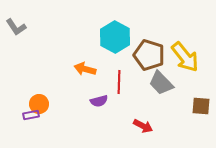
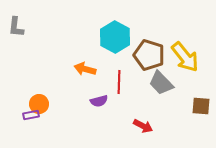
gray L-shape: rotated 40 degrees clockwise
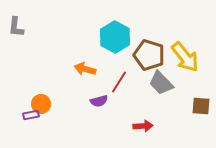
red line: rotated 30 degrees clockwise
orange circle: moved 2 px right
red arrow: rotated 30 degrees counterclockwise
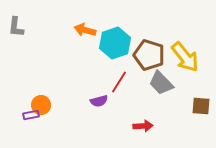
cyan hexagon: moved 6 px down; rotated 12 degrees clockwise
orange arrow: moved 39 px up
orange circle: moved 1 px down
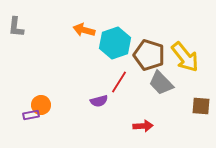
orange arrow: moved 1 px left
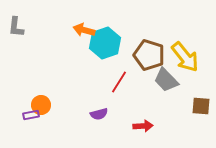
cyan hexagon: moved 10 px left
gray trapezoid: moved 5 px right, 3 px up
purple semicircle: moved 13 px down
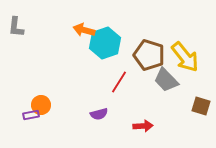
brown square: rotated 12 degrees clockwise
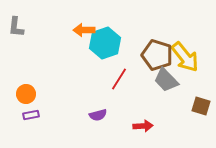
orange arrow: rotated 15 degrees counterclockwise
brown pentagon: moved 8 px right
red line: moved 3 px up
orange circle: moved 15 px left, 11 px up
purple semicircle: moved 1 px left, 1 px down
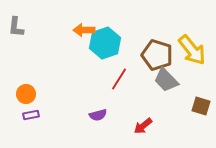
yellow arrow: moved 7 px right, 7 px up
red arrow: rotated 144 degrees clockwise
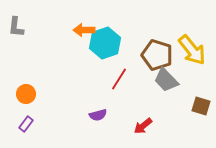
purple rectangle: moved 5 px left, 9 px down; rotated 42 degrees counterclockwise
